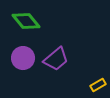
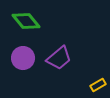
purple trapezoid: moved 3 px right, 1 px up
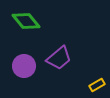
purple circle: moved 1 px right, 8 px down
yellow rectangle: moved 1 px left
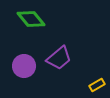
green diamond: moved 5 px right, 2 px up
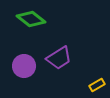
green diamond: rotated 12 degrees counterclockwise
purple trapezoid: rotated 8 degrees clockwise
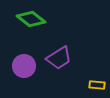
yellow rectangle: rotated 35 degrees clockwise
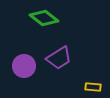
green diamond: moved 13 px right, 1 px up
yellow rectangle: moved 4 px left, 2 px down
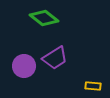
purple trapezoid: moved 4 px left
yellow rectangle: moved 1 px up
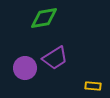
green diamond: rotated 48 degrees counterclockwise
purple circle: moved 1 px right, 2 px down
